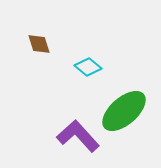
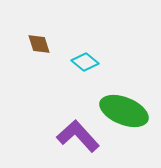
cyan diamond: moved 3 px left, 5 px up
green ellipse: rotated 63 degrees clockwise
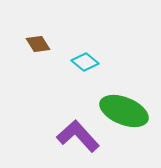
brown diamond: moved 1 px left; rotated 15 degrees counterclockwise
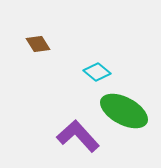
cyan diamond: moved 12 px right, 10 px down
green ellipse: rotated 6 degrees clockwise
